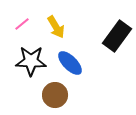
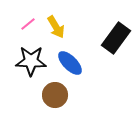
pink line: moved 6 px right
black rectangle: moved 1 px left, 2 px down
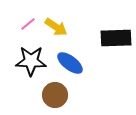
yellow arrow: rotated 25 degrees counterclockwise
black rectangle: rotated 52 degrees clockwise
blue ellipse: rotated 8 degrees counterclockwise
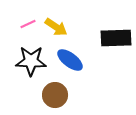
pink line: rotated 14 degrees clockwise
blue ellipse: moved 3 px up
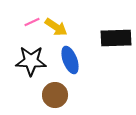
pink line: moved 4 px right, 2 px up
blue ellipse: rotated 32 degrees clockwise
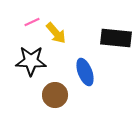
yellow arrow: moved 6 px down; rotated 15 degrees clockwise
black rectangle: rotated 8 degrees clockwise
blue ellipse: moved 15 px right, 12 px down
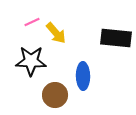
blue ellipse: moved 2 px left, 4 px down; rotated 20 degrees clockwise
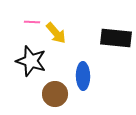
pink line: rotated 28 degrees clockwise
black star: rotated 16 degrees clockwise
brown circle: moved 1 px up
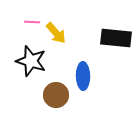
brown circle: moved 1 px right, 1 px down
